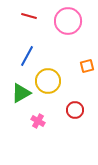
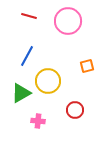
pink cross: rotated 24 degrees counterclockwise
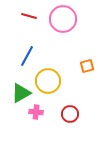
pink circle: moved 5 px left, 2 px up
red circle: moved 5 px left, 4 px down
pink cross: moved 2 px left, 9 px up
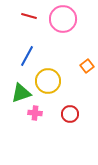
orange square: rotated 24 degrees counterclockwise
green triangle: rotated 10 degrees clockwise
pink cross: moved 1 px left, 1 px down
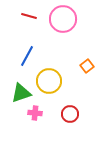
yellow circle: moved 1 px right
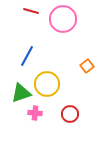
red line: moved 2 px right, 5 px up
yellow circle: moved 2 px left, 3 px down
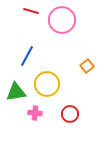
pink circle: moved 1 px left, 1 px down
green triangle: moved 5 px left, 1 px up; rotated 10 degrees clockwise
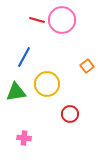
red line: moved 6 px right, 9 px down
blue line: moved 3 px left, 1 px down
pink cross: moved 11 px left, 25 px down
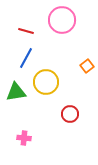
red line: moved 11 px left, 11 px down
blue line: moved 2 px right, 1 px down
yellow circle: moved 1 px left, 2 px up
